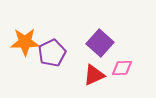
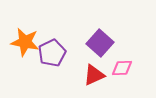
orange star: rotated 12 degrees clockwise
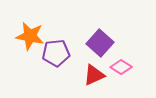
orange star: moved 5 px right, 6 px up
purple pentagon: moved 4 px right; rotated 20 degrees clockwise
pink diamond: moved 1 px left, 1 px up; rotated 35 degrees clockwise
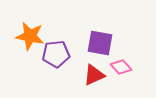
purple square: rotated 32 degrees counterclockwise
purple pentagon: moved 1 px down
pink diamond: rotated 15 degrees clockwise
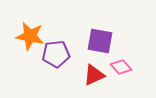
purple square: moved 2 px up
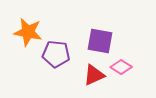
orange star: moved 2 px left, 4 px up
purple pentagon: rotated 12 degrees clockwise
pink diamond: rotated 15 degrees counterclockwise
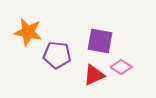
purple pentagon: moved 1 px right, 1 px down
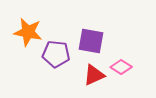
purple square: moved 9 px left
purple pentagon: moved 1 px left, 1 px up
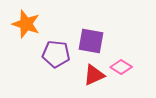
orange star: moved 2 px left, 8 px up; rotated 8 degrees clockwise
